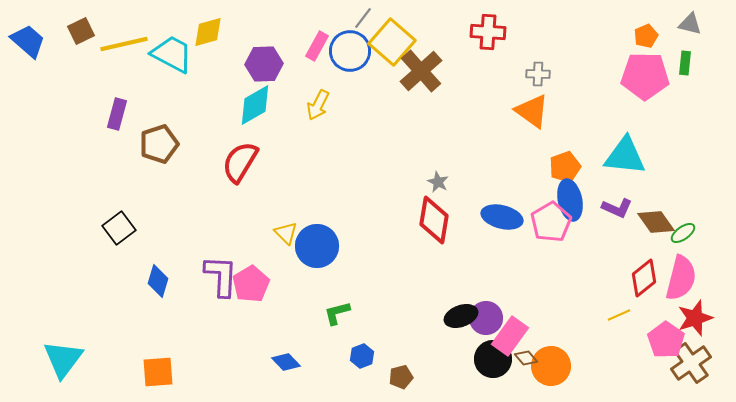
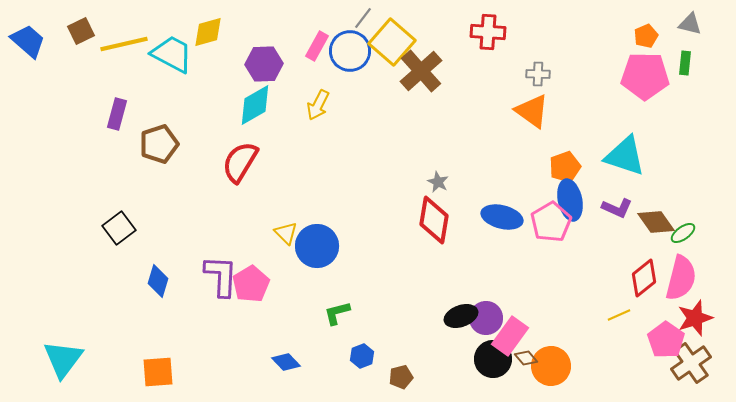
cyan triangle at (625, 156): rotated 12 degrees clockwise
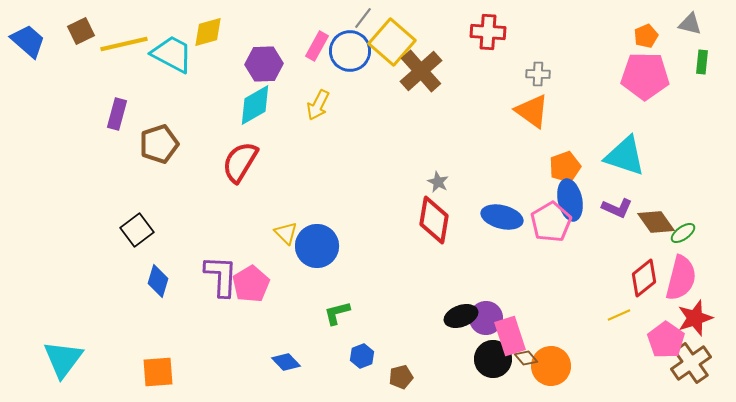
green rectangle at (685, 63): moved 17 px right, 1 px up
black square at (119, 228): moved 18 px right, 2 px down
pink rectangle at (510, 336): rotated 54 degrees counterclockwise
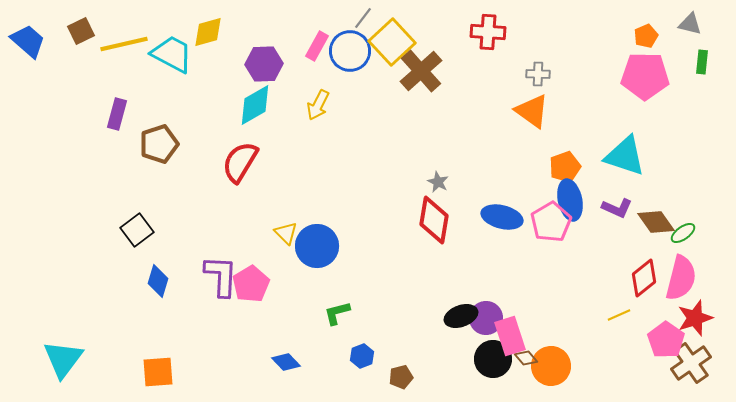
yellow square at (392, 42): rotated 6 degrees clockwise
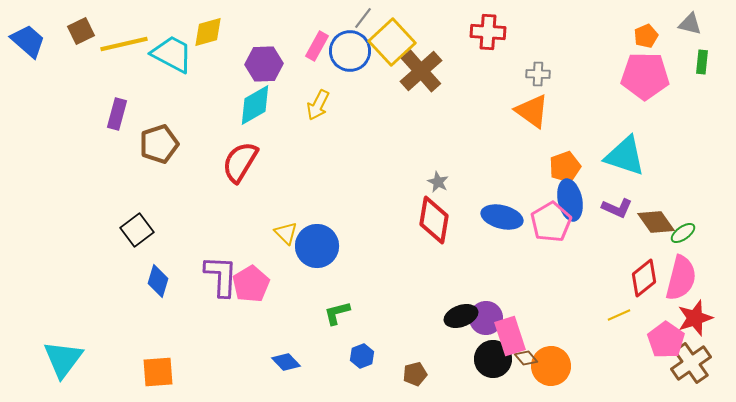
brown pentagon at (401, 377): moved 14 px right, 3 px up
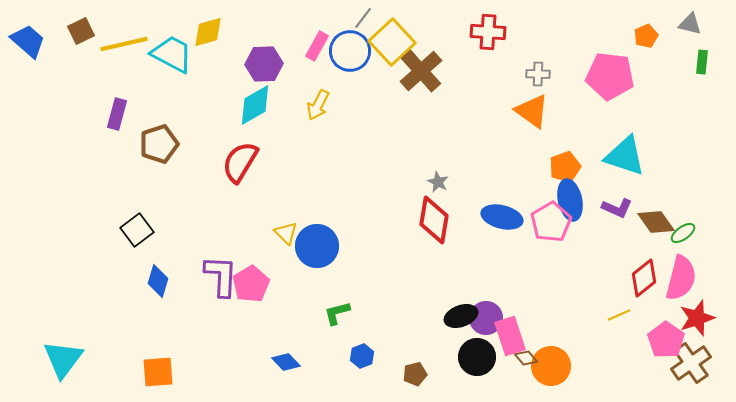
pink pentagon at (645, 76): moved 35 px left; rotated 6 degrees clockwise
red star at (695, 318): moved 2 px right
black circle at (493, 359): moved 16 px left, 2 px up
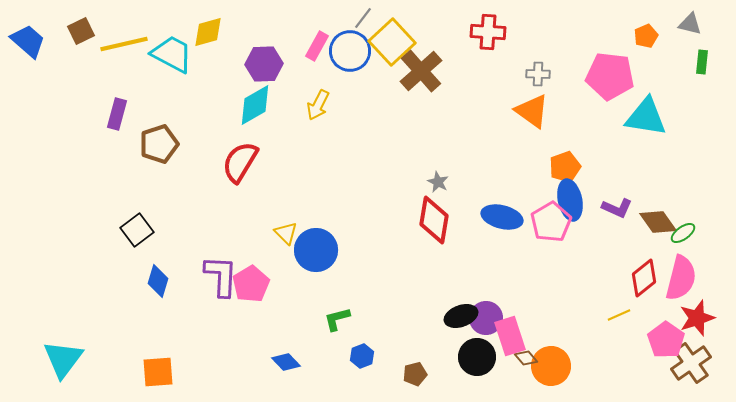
cyan triangle at (625, 156): moved 21 px right, 39 px up; rotated 9 degrees counterclockwise
brown diamond at (656, 222): moved 2 px right
blue circle at (317, 246): moved 1 px left, 4 px down
green L-shape at (337, 313): moved 6 px down
